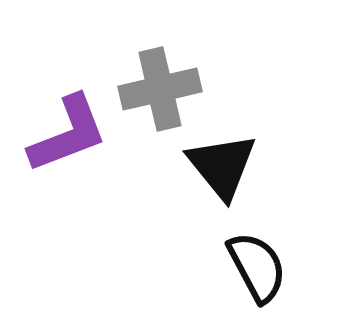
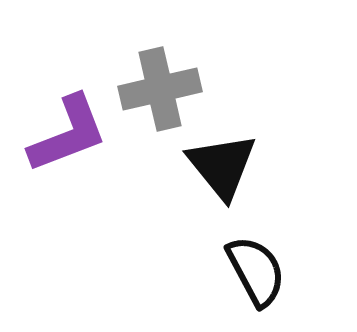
black semicircle: moved 1 px left, 4 px down
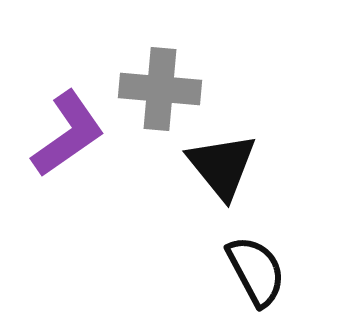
gray cross: rotated 18 degrees clockwise
purple L-shape: rotated 14 degrees counterclockwise
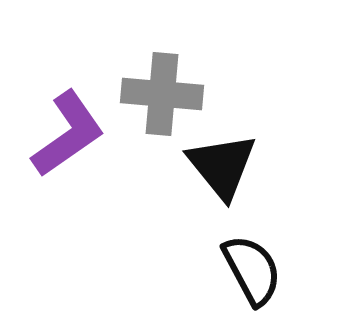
gray cross: moved 2 px right, 5 px down
black semicircle: moved 4 px left, 1 px up
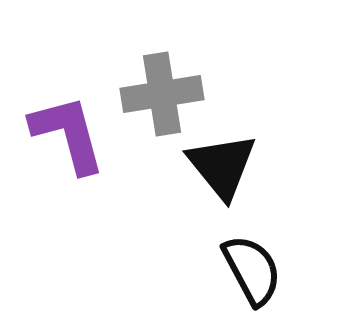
gray cross: rotated 14 degrees counterclockwise
purple L-shape: rotated 70 degrees counterclockwise
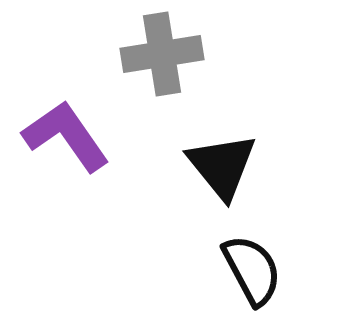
gray cross: moved 40 px up
purple L-shape: moved 2 px left, 2 px down; rotated 20 degrees counterclockwise
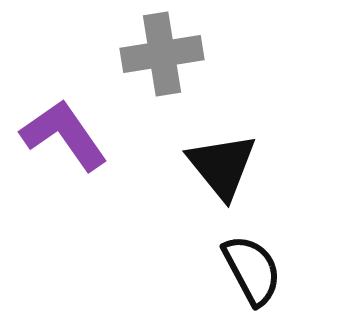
purple L-shape: moved 2 px left, 1 px up
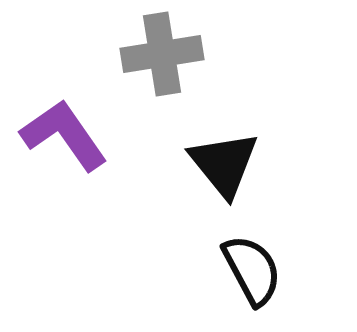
black triangle: moved 2 px right, 2 px up
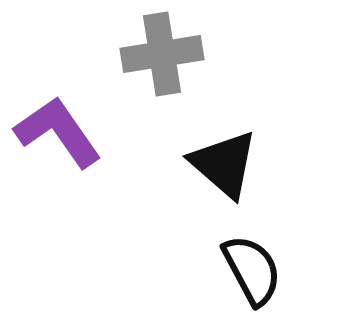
purple L-shape: moved 6 px left, 3 px up
black triangle: rotated 10 degrees counterclockwise
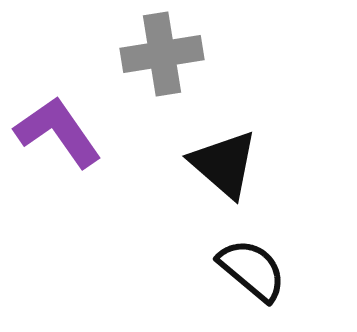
black semicircle: rotated 22 degrees counterclockwise
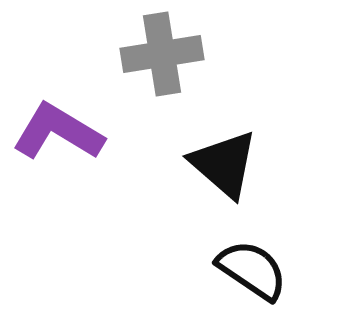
purple L-shape: rotated 24 degrees counterclockwise
black semicircle: rotated 6 degrees counterclockwise
